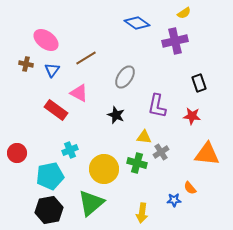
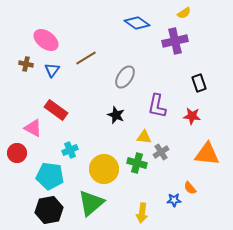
pink triangle: moved 46 px left, 35 px down
cyan pentagon: rotated 20 degrees clockwise
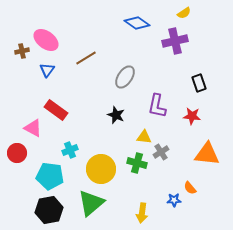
brown cross: moved 4 px left, 13 px up; rotated 24 degrees counterclockwise
blue triangle: moved 5 px left
yellow circle: moved 3 px left
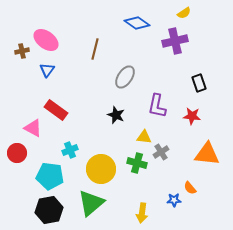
brown line: moved 9 px right, 9 px up; rotated 45 degrees counterclockwise
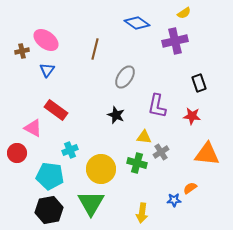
orange semicircle: rotated 96 degrees clockwise
green triangle: rotated 20 degrees counterclockwise
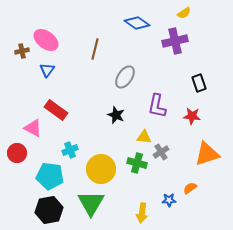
orange triangle: rotated 24 degrees counterclockwise
blue star: moved 5 px left
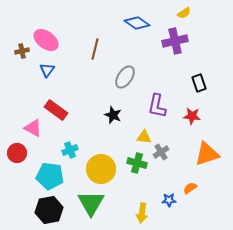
black star: moved 3 px left
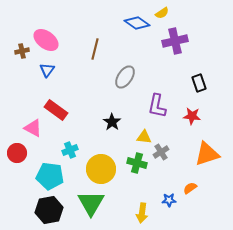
yellow semicircle: moved 22 px left
black star: moved 1 px left, 7 px down; rotated 12 degrees clockwise
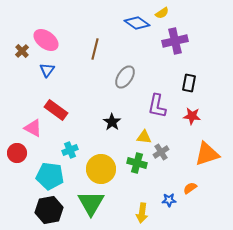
brown cross: rotated 32 degrees counterclockwise
black rectangle: moved 10 px left; rotated 30 degrees clockwise
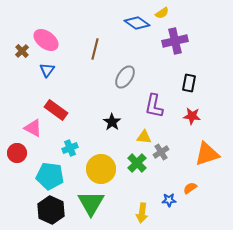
purple L-shape: moved 3 px left
cyan cross: moved 2 px up
green cross: rotated 30 degrees clockwise
black hexagon: moved 2 px right; rotated 24 degrees counterclockwise
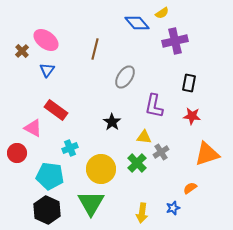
blue diamond: rotated 15 degrees clockwise
blue star: moved 4 px right, 8 px down; rotated 16 degrees counterclockwise
black hexagon: moved 4 px left
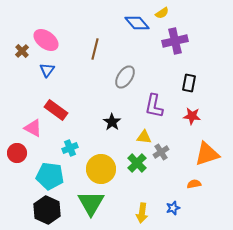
orange semicircle: moved 4 px right, 4 px up; rotated 24 degrees clockwise
